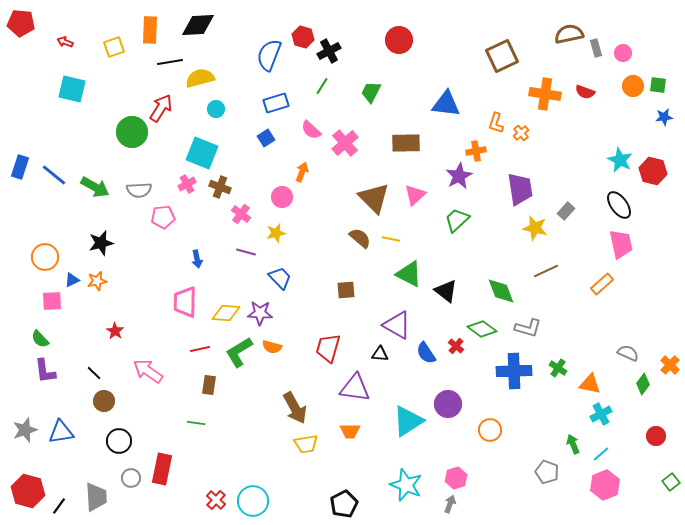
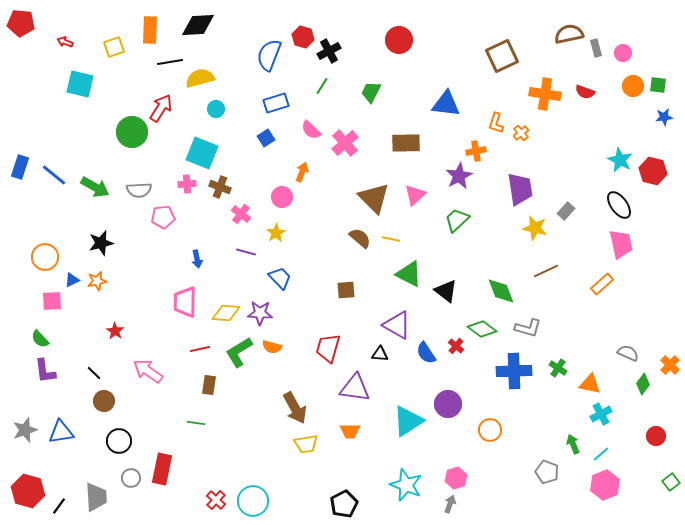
cyan square at (72, 89): moved 8 px right, 5 px up
pink cross at (187, 184): rotated 24 degrees clockwise
yellow star at (276, 233): rotated 18 degrees counterclockwise
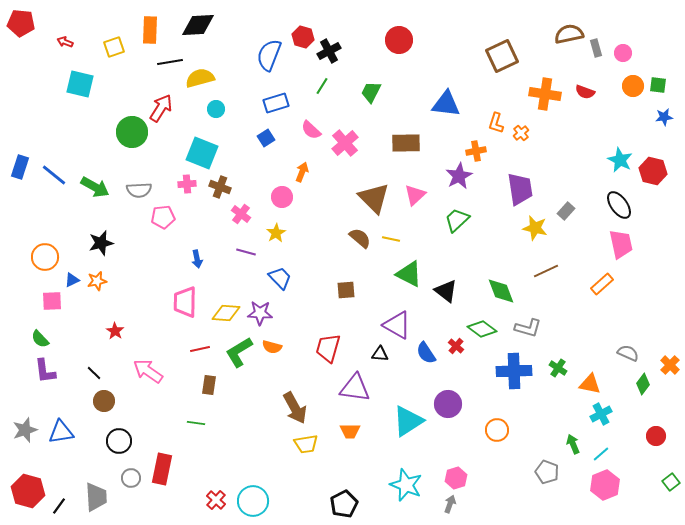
orange circle at (490, 430): moved 7 px right
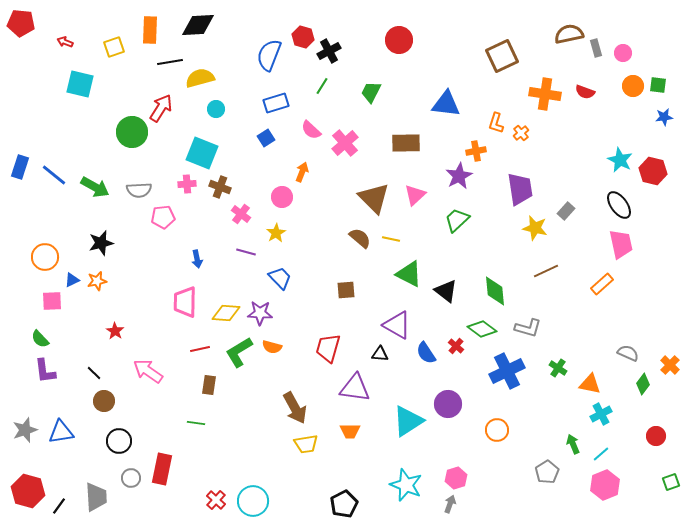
green diamond at (501, 291): moved 6 px left; rotated 16 degrees clockwise
blue cross at (514, 371): moved 7 px left; rotated 24 degrees counterclockwise
gray pentagon at (547, 472): rotated 20 degrees clockwise
green square at (671, 482): rotated 18 degrees clockwise
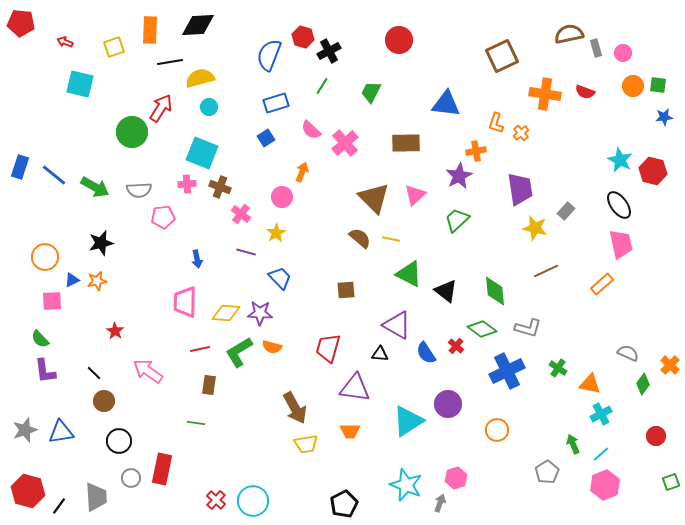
cyan circle at (216, 109): moved 7 px left, 2 px up
gray arrow at (450, 504): moved 10 px left, 1 px up
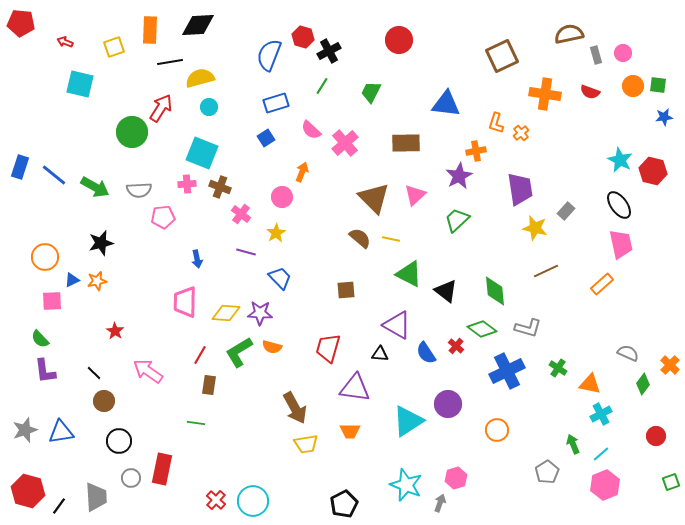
gray rectangle at (596, 48): moved 7 px down
red semicircle at (585, 92): moved 5 px right
red line at (200, 349): moved 6 px down; rotated 48 degrees counterclockwise
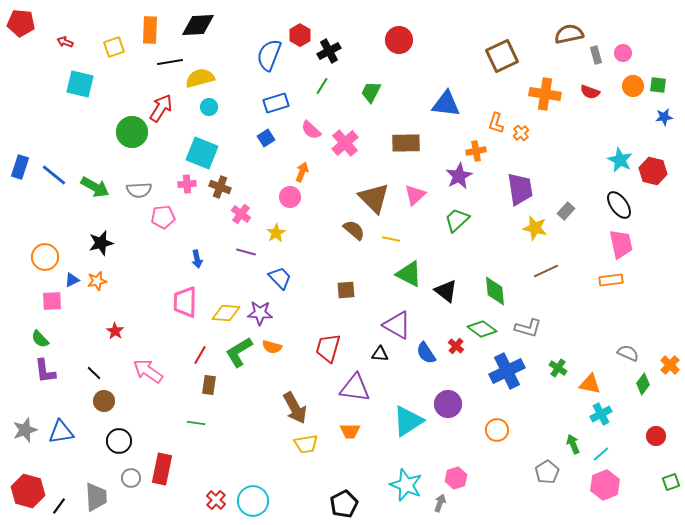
red hexagon at (303, 37): moved 3 px left, 2 px up; rotated 15 degrees clockwise
pink circle at (282, 197): moved 8 px right
brown semicircle at (360, 238): moved 6 px left, 8 px up
orange rectangle at (602, 284): moved 9 px right, 4 px up; rotated 35 degrees clockwise
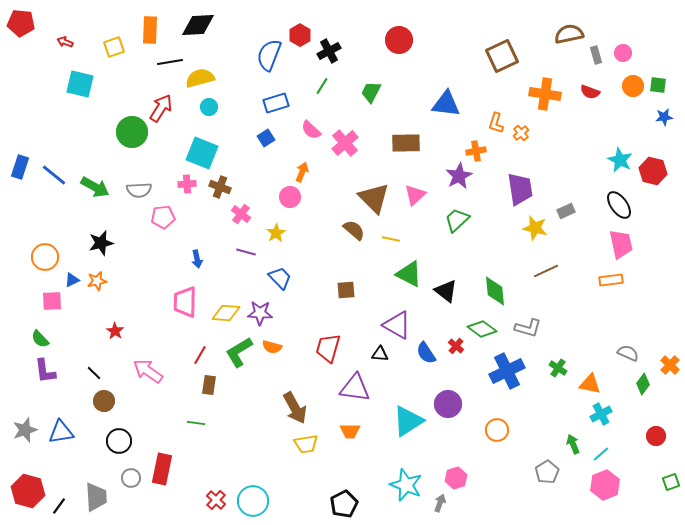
gray rectangle at (566, 211): rotated 24 degrees clockwise
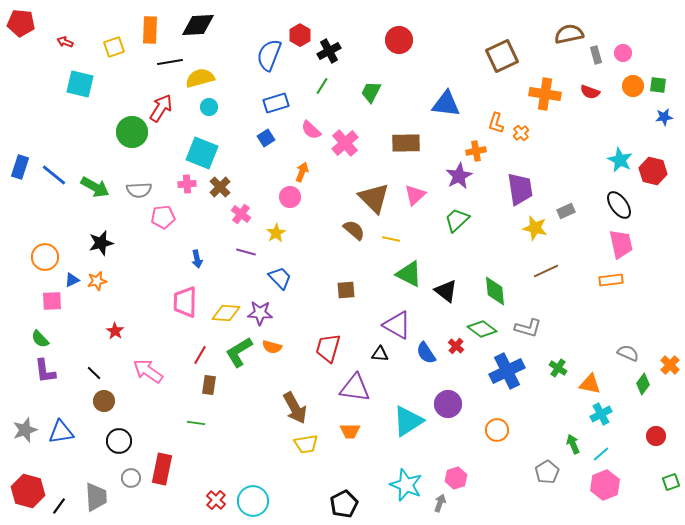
brown cross at (220, 187): rotated 25 degrees clockwise
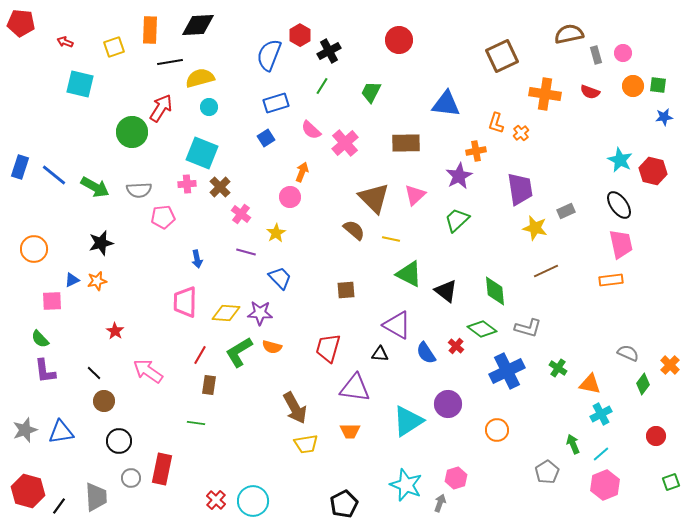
orange circle at (45, 257): moved 11 px left, 8 px up
